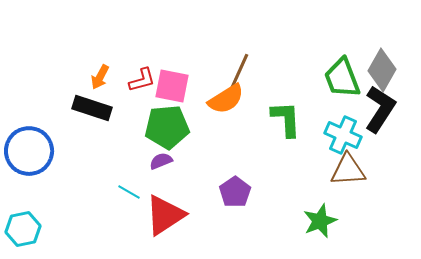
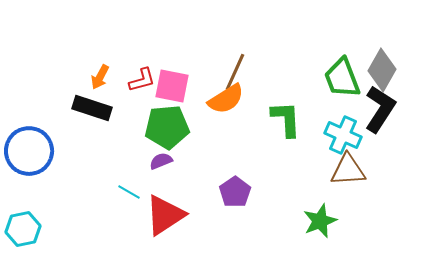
brown line: moved 4 px left
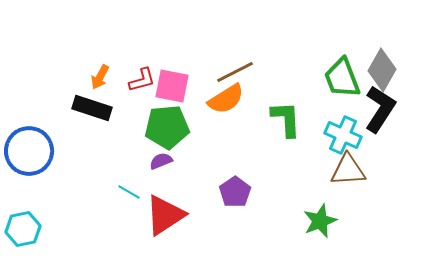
brown line: rotated 39 degrees clockwise
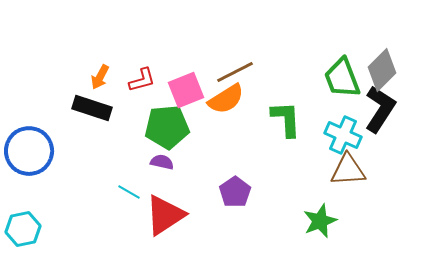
gray diamond: rotated 15 degrees clockwise
pink square: moved 14 px right, 4 px down; rotated 33 degrees counterclockwise
purple semicircle: moved 1 px right, 1 px down; rotated 35 degrees clockwise
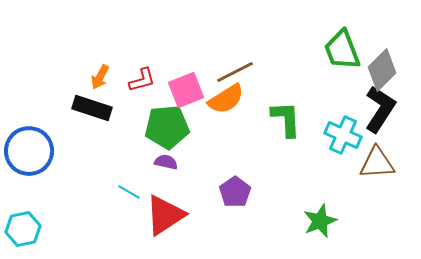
green trapezoid: moved 28 px up
purple semicircle: moved 4 px right
brown triangle: moved 29 px right, 7 px up
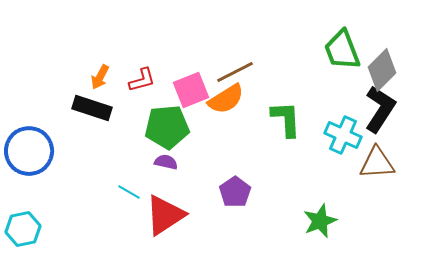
pink square: moved 5 px right
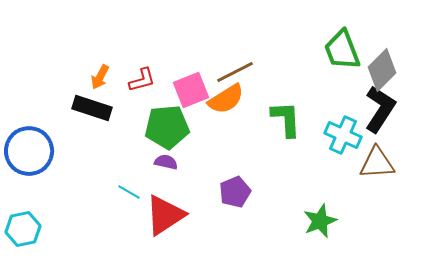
purple pentagon: rotated 12 degrees clockwise
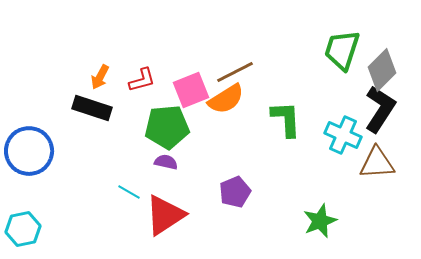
green trapezoid: rotated 39 degrees clockwise
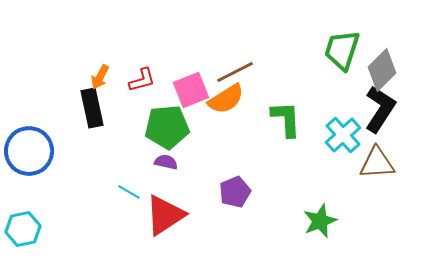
black rectangle: rotated 60 degrees clockwise
cyan cross: rotated 24 degrees clockwise
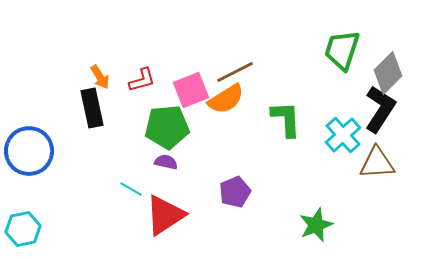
gray diamond: moved 6 px right, 3 px down
orange arrow: rotated 60 degrees counterclockwise
cyan line: moved 2 px right, 3 px up
green star: moved 4 px left, 4 px down
